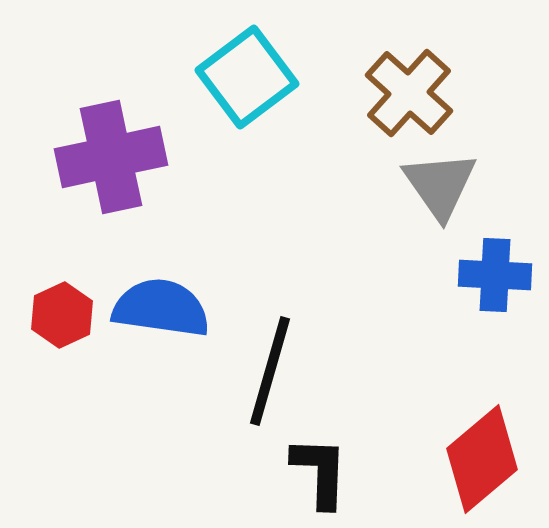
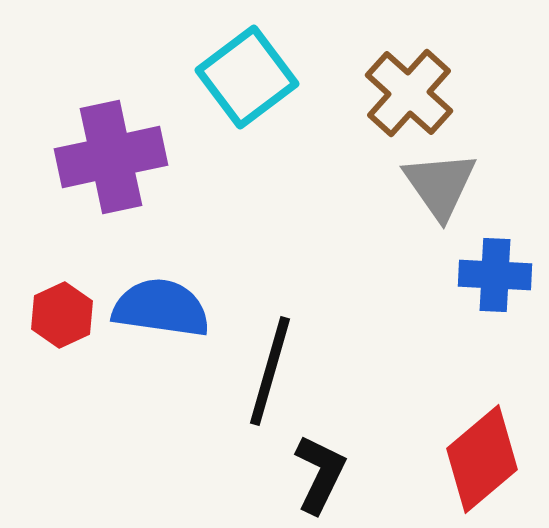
black L-shape: moved 2 px down; rotated 24 degrees clockwise
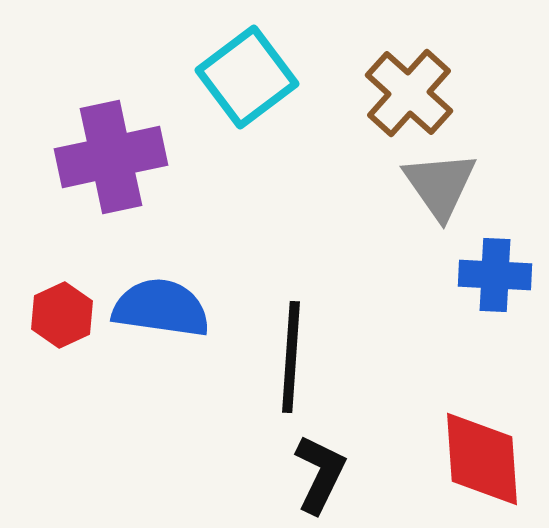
black line: moved 21 px right, 14 px up; rotated 12 degrees counterclockwise
red diamond: rotated 54 degrees counterclockwise
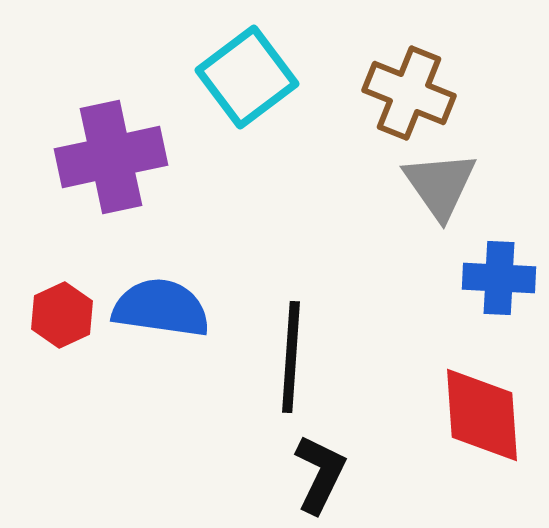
brown cross: rotated 20 degrees counterclockwise
blue cross: moved 4 px right, 3 px down
red diamond: moved 44 px up
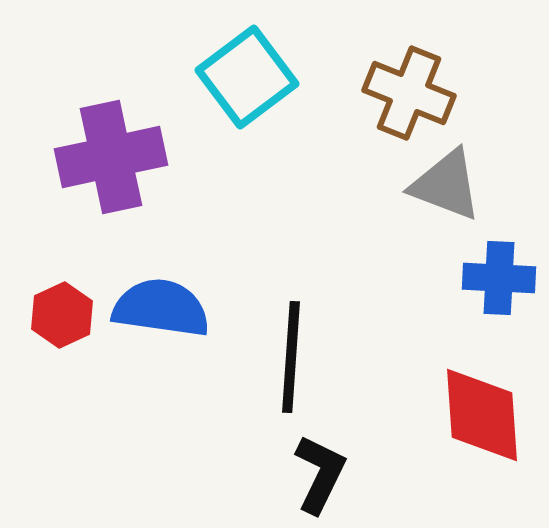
gray triangle: moved 6 px right; rotated 34 degrees counterclockwise
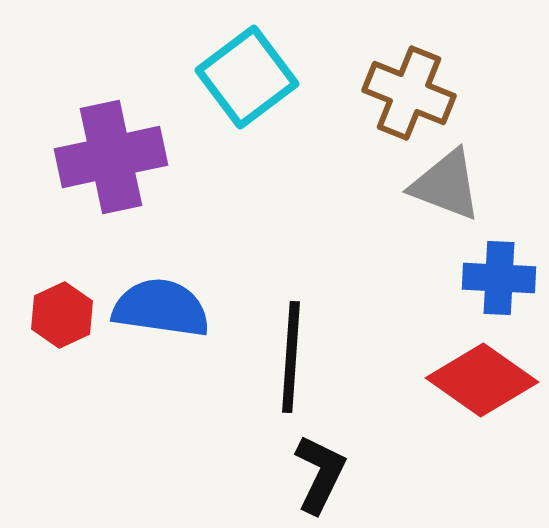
red diamond: moved 35 px up; rotated 51 degrees counterclockwise
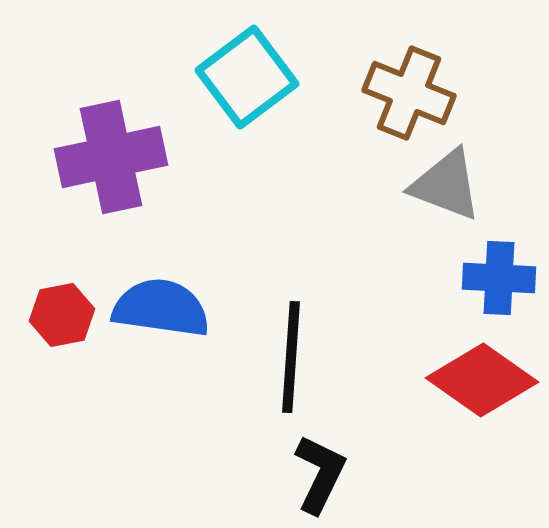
red hexagon: rotated 14 degrees clockwise
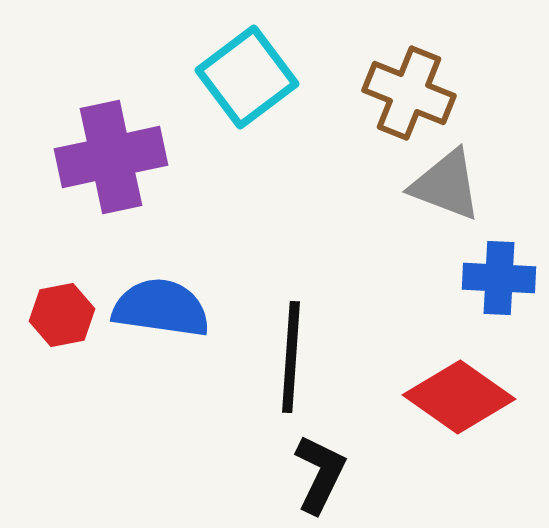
red diamond: moved 23 px left, 17 px down
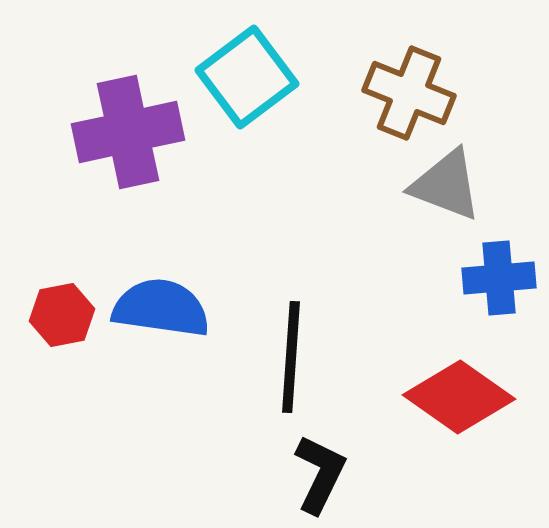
purple cross: moved 17 px right, 25 px up
blue cross: rotated 8 degrees counterclockwise
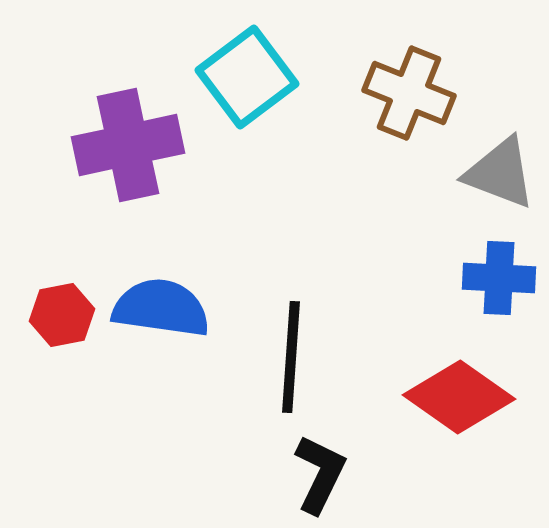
purple cross: moved 13 px down
gray triangle: moved 54 px right, 12 px up
blue cross: rotated 8 degrees clockwise
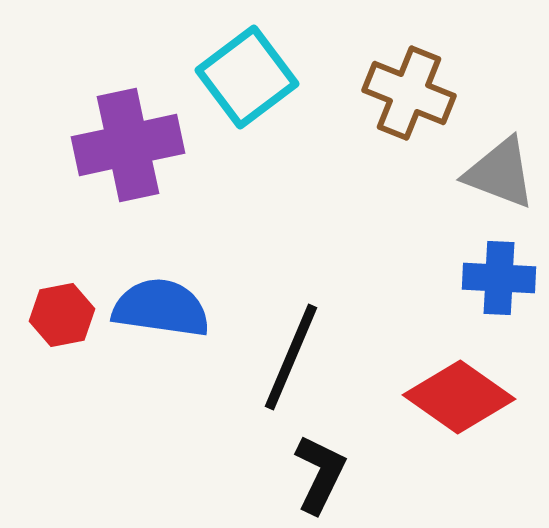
black line: rotated 19 degrees clockwise
